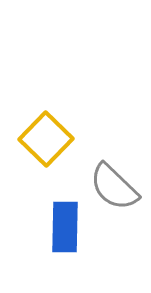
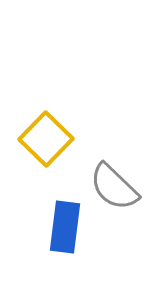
blue rectangle: rotated 6 degrees clockwise
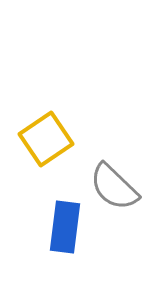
yellow square: rotated 12 degrees clockwise
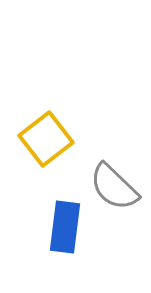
yellow square: rotated 4 degrees counterclockwise
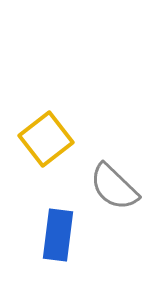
blue rectangle: moved 7 px left, 8 px down
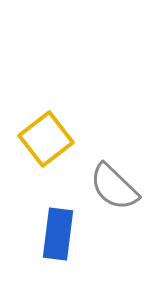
blue rectangle: moved 1 px up
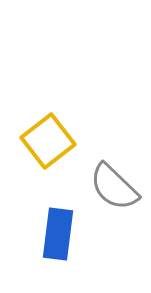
yellow square: moved 2 px right, 2 px down
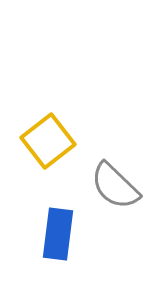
gray semicircle: moved 1 px right, 1 px up
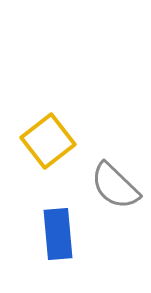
blue rectangle: rotated 12 degrees counterclockwise
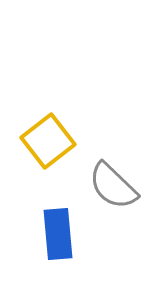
gray semicircle: moved 2 px left
